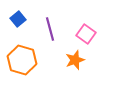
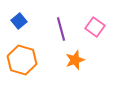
blue square: moved 1 px right, 2 px down
purple line: moved 11 px right
pink square: moved 9 px right, 7 px up
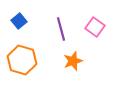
orange star: moved 2 px left, 1 px down
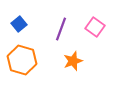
blue square: moved 3 px down
purple line: rotated 35 degrees clockwise
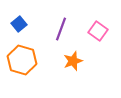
pink square: moved 3 px right, 4 px down
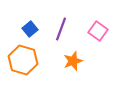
blue square: moved 11 px right, 5 px down
orange hexagon: moved 1 px right
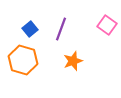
pink square: moved 9 px right, 6 px up
